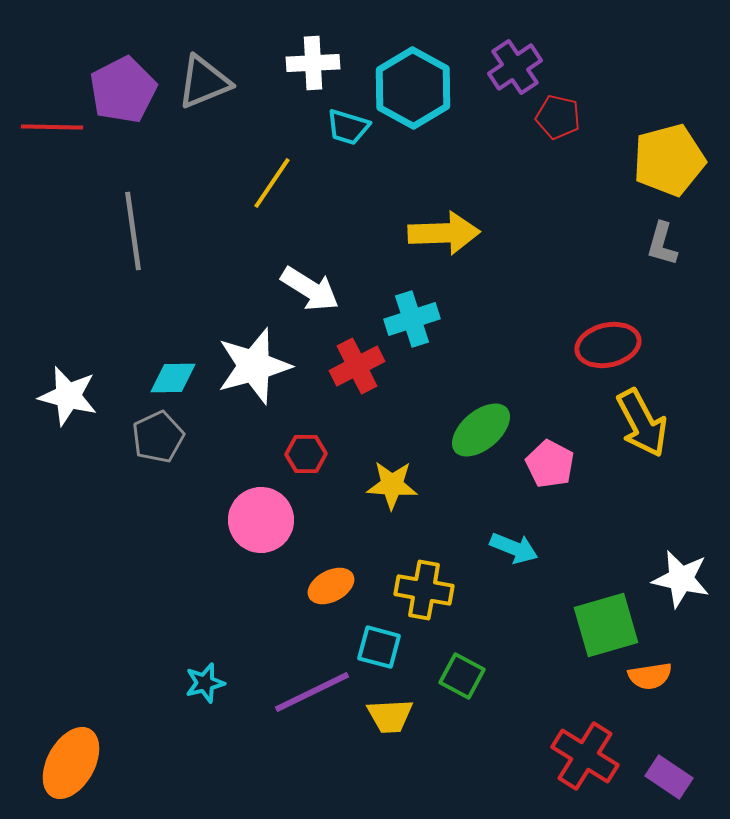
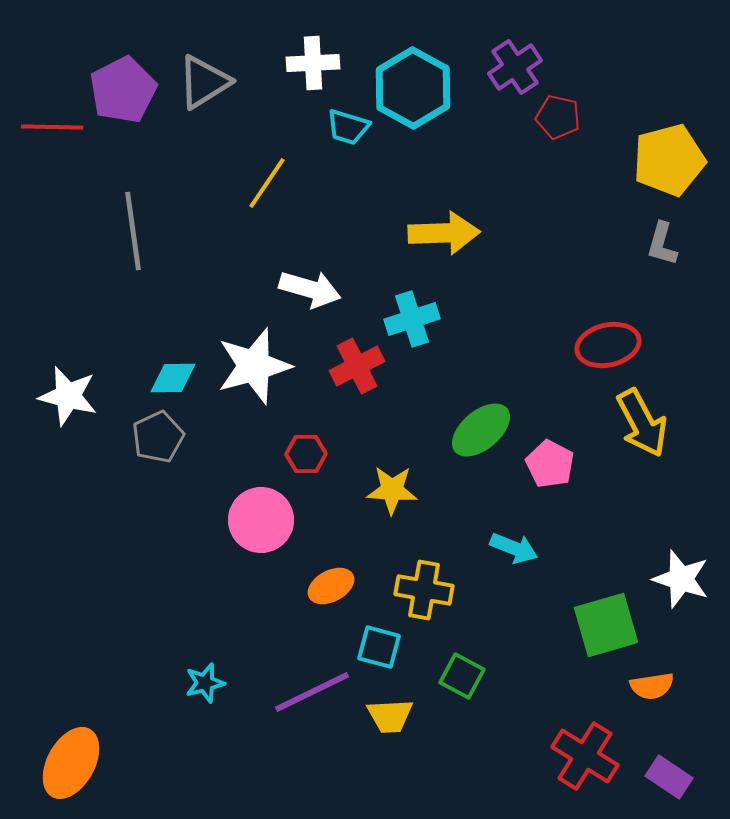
gray triangle at (204, 82): rotated 10 degrees counterclockwise
yellow line at (272, 183): moved 5 px left
white arrow at (310, 289): rotated 16 degrees counterclockwise
yellow star at (392, 485): moved 5 px down
white star at (681, 579): rotated 6 degrees clockwise
orange semicircle at (650, 676): moved 2 px right, 10 px down
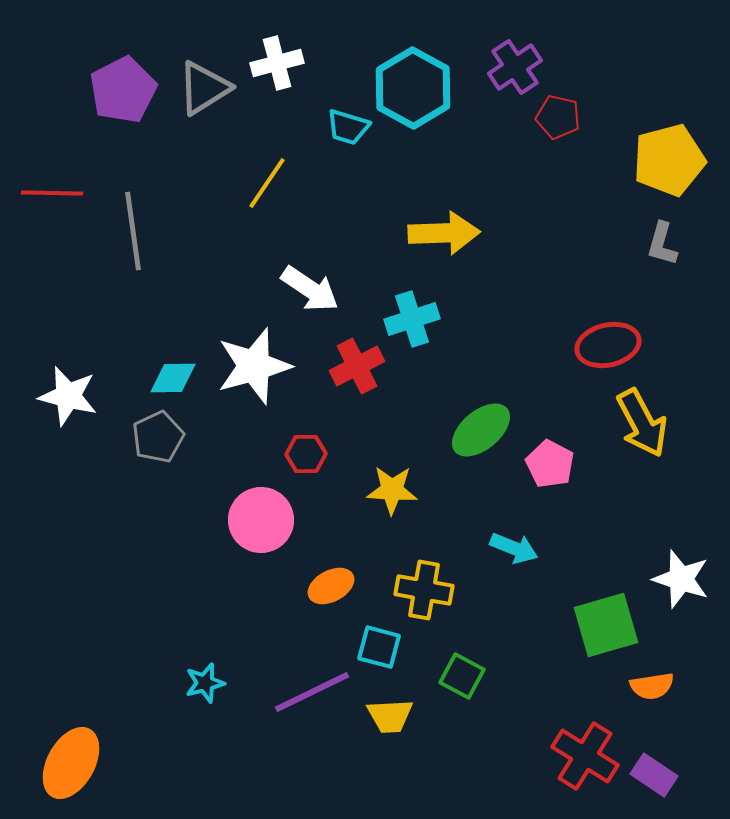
white cross at (313, 63): moved 36 px left; rotated 12 degrees counterclockwise
gray triangle at (204, 82): moved 6 px down
red line at (52, 127): moved 66 px down
white arrow at (310, 289): rotated 18 degrees clockwise
purple rectangle at (669, 777): moved 15 px left, 2 px up
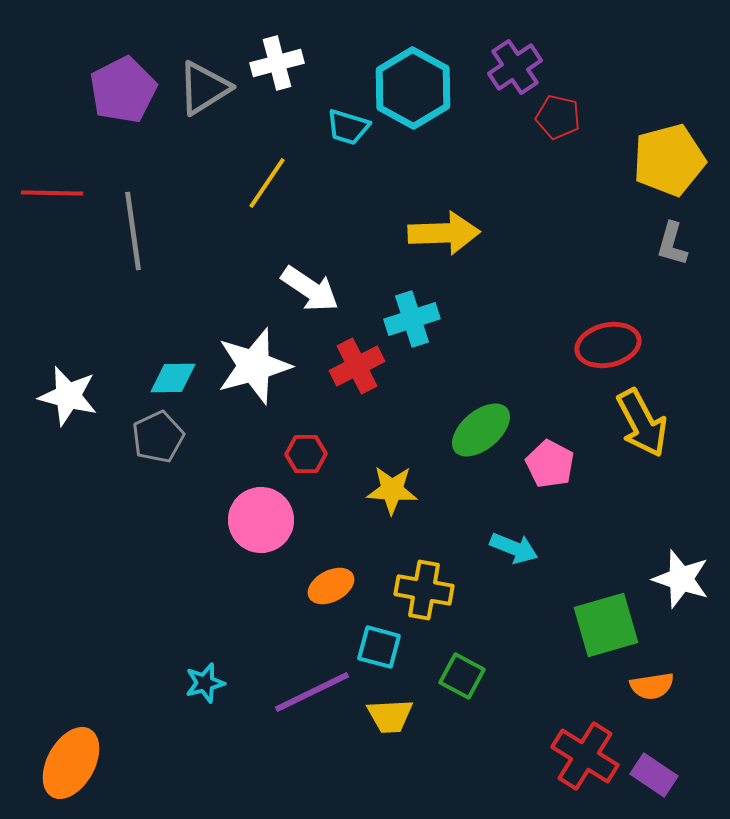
gray L-shape at (662, 244): moved 10 px right
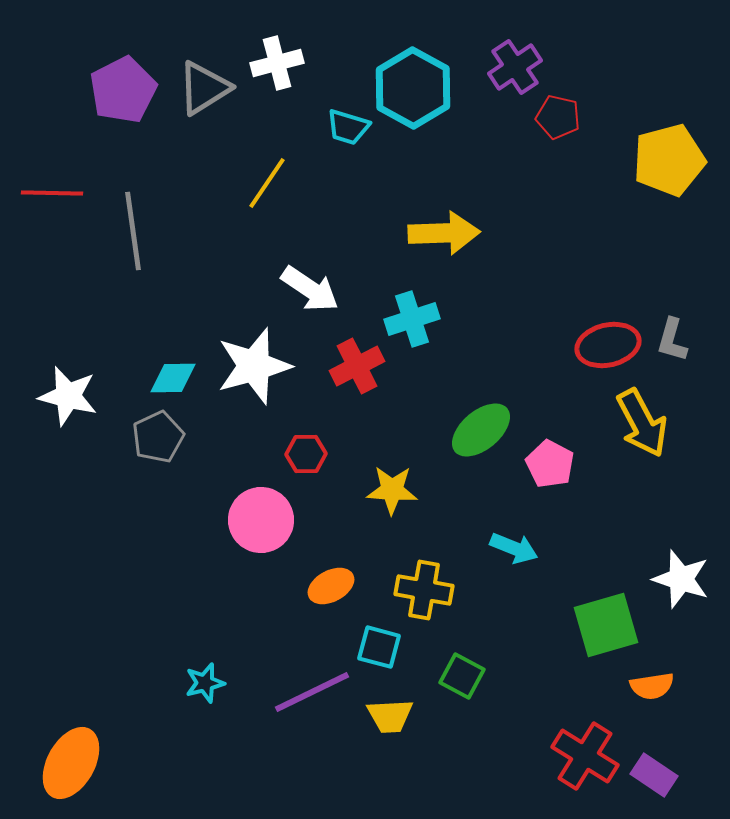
gray L-shape at (672, 244): moved 96 px down
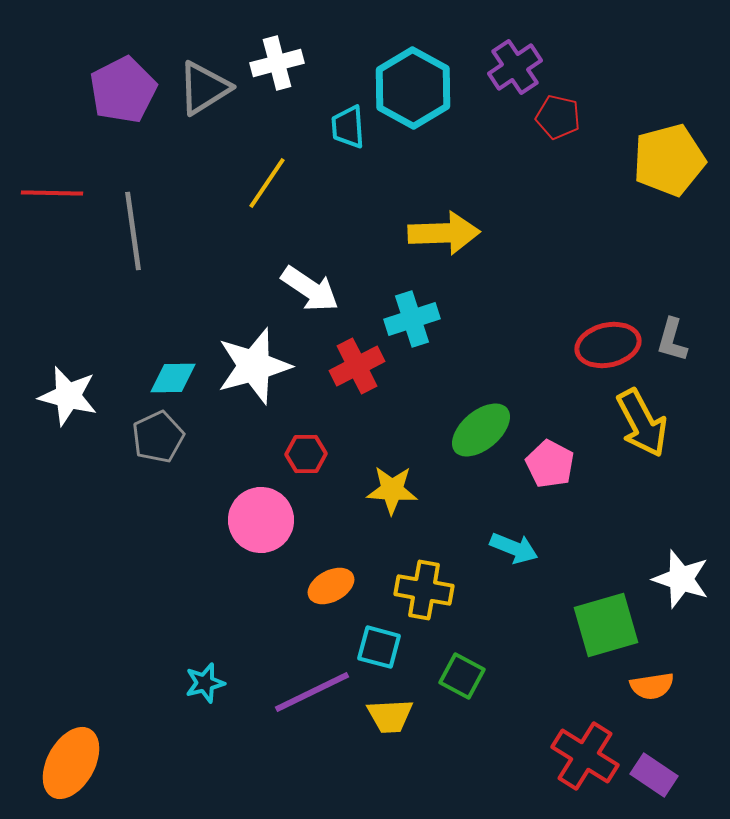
cyan trapezoid at (348, 127): rotated 69 degrees clockwise
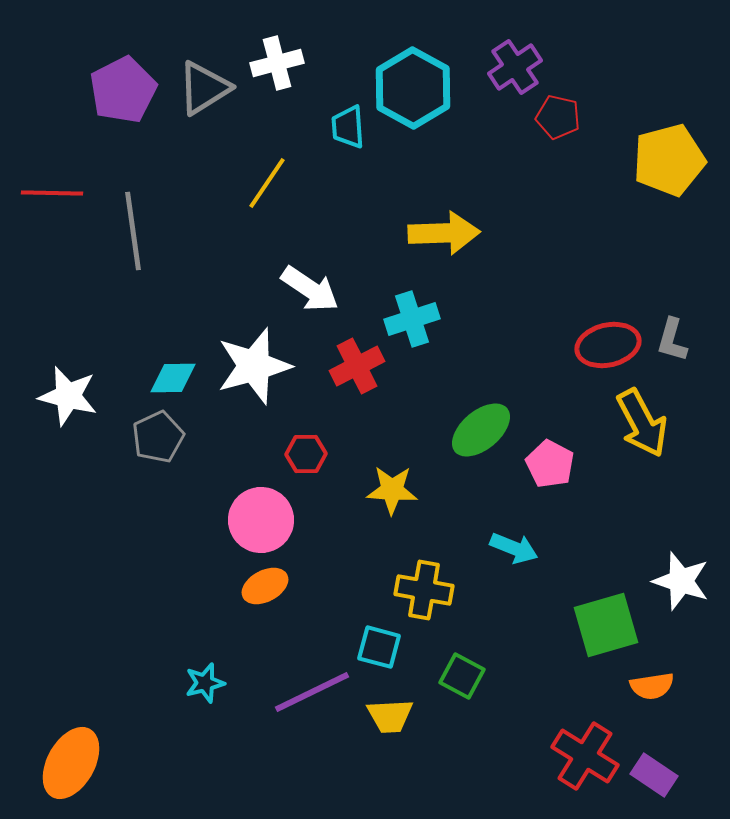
white star at (681, 579): moved 2 px down
orange ellipse at (331, 586): moved 66 px left
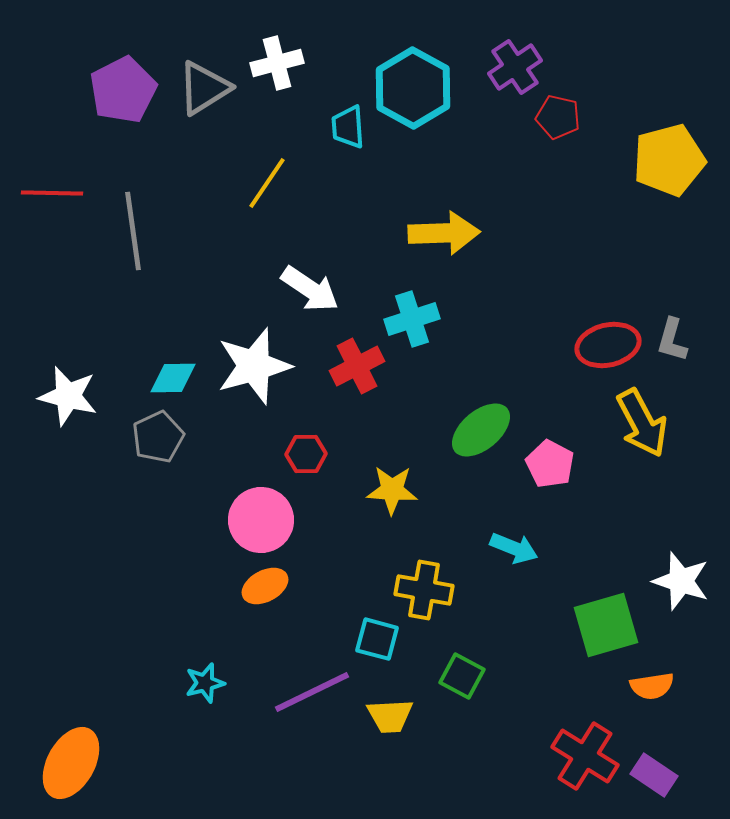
cyan square at (379, 647): moved 2 px left, 8 px up
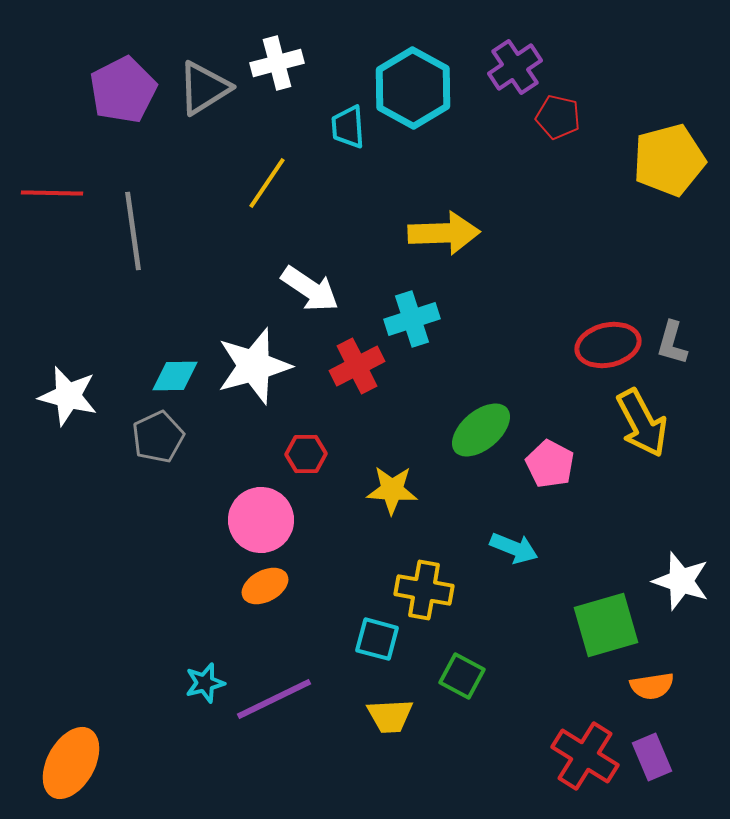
gray L-shape at (672, 340): moved 3 px down
cyan diamond at (173, 378): moved 2 px right, 2 px up
purple line at (312, 692): moved 38 px left, 7 px down
purple rectangle at (654, 775): moved 2 px left, 18 px up; rotated 33 degrees clockwise
